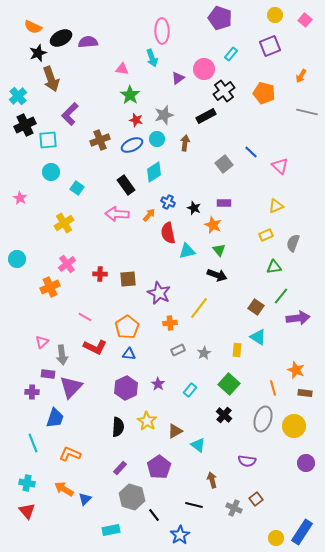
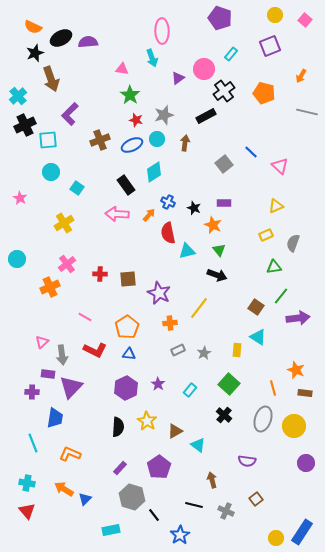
black star at (38, 53): moved 3 px left
red L-shape at (95, 347): moved 3 px down
blue trapezoid at (55, 418): rotated 10 degrees counterclockwise
gray cross at (234, 508): moved 8 px left, 3 px down
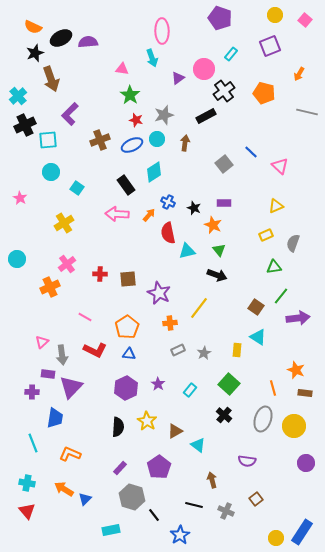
orange arrow at (301, 76): moved 2 px left, 2 px up
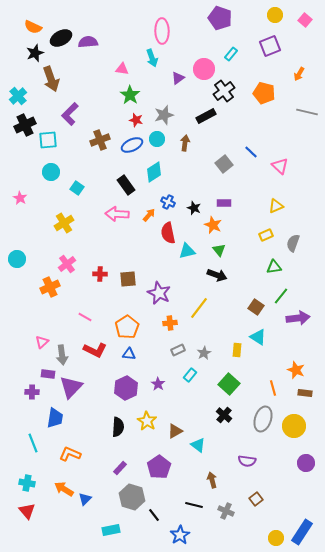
cyan rectangle at (190, 390): moved 15 px up
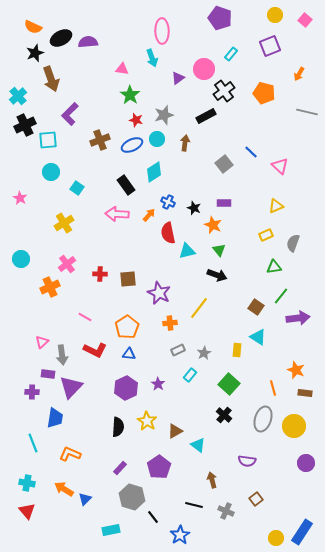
cyan circle at (17, 259): moved 4 px right
black line at (154, 515): moved 1 px left, 2 px down
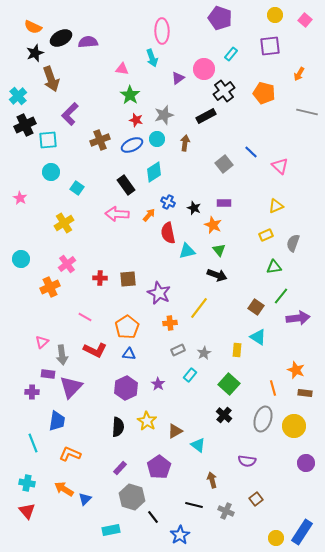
purple square at (270, 46): rotated 15 degrees clockwise
red cross at (100, 274): moved 4 px down
blue trapezoid at (55, 418): moved 2 px right, 3 px down
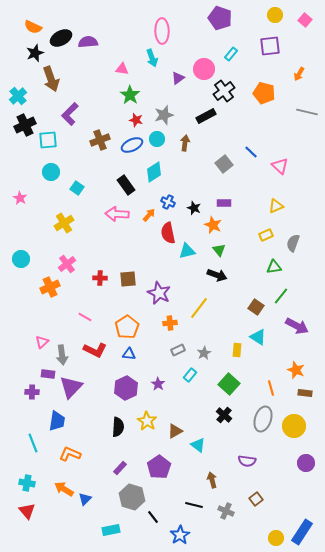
purple arrow at (298, 318): moved 1 px left, 8 px down; rotated 35 degrees clockwise
orange line at (273, 388): moved 2 px left
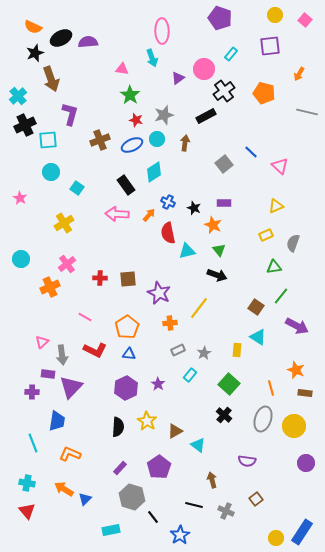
purple L-shape at (70, 114): rotated 150 degrees clockwise
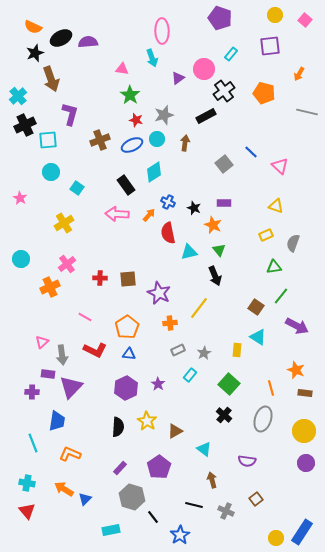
yellow triangle at (276, 206): rotated 42 degrees clockwise
cyan triangle at (187, 251): moved 2 px right, 1 px down
black arrow at (217, 275): moved 2 px left, 1 px down; rotated 48 degrees clockwise
yellow circle at (294, 426): moved 10 px right, 5 px down
cyan triangle at (198, 445): moved 6 px right, 4 px down
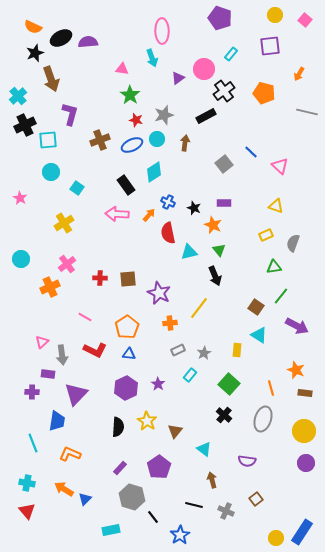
cyan triangle at (258, 337): moved 1 px right, 2 px up
purple triangle at (71, 387): moved 5 px right, 7 px down
brown triangle at (175, 431): rotated 21 degrees counterclockwise
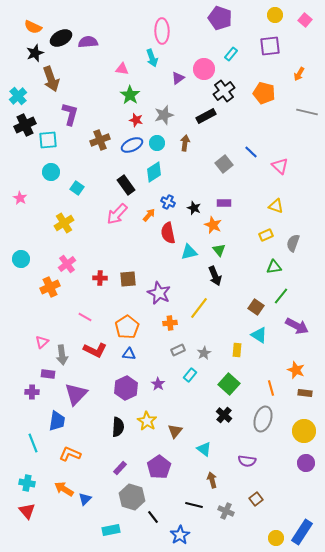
cyan circle at (157, 139): moved 4 px down
pink arrow at (117, 214): rotated 50 degrees counterclockwise
